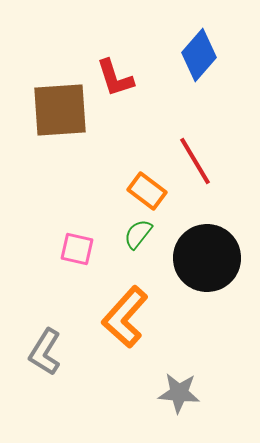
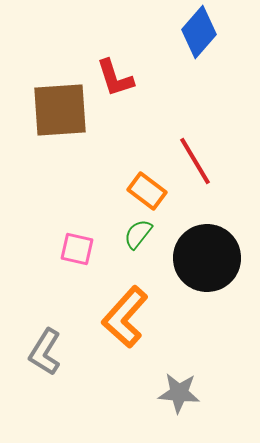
blue diamond: moved 23 px up
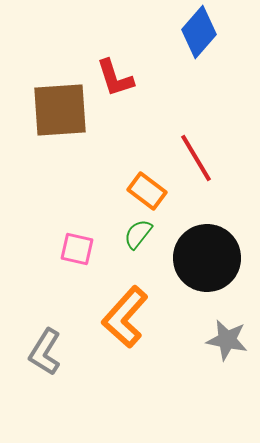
red line: moved 1 px right, 3 px up
gray star: moved 48 px right, 53 px up; rotated 6 degrees clockwise
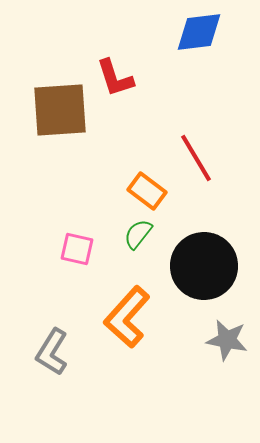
blue diamond: rotated 42 degrees clockwise
black circle: moved 3 px left, 8 px down
orange L-shape: moved 2 px right
gray L-shape: moved 7 px right
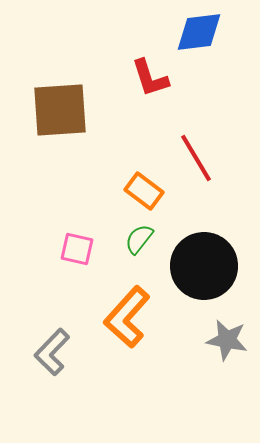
red L-shape: moved 35 px right
orange rectangle: moved 3 px left
green semicircle: moved 1 px right, 5 px down
gray L-shape: rotated 12 degrees clockwise
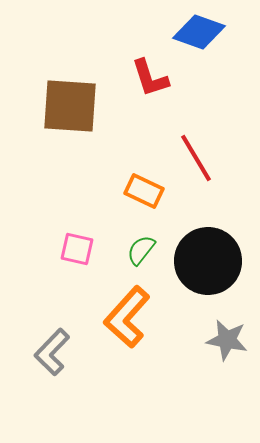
blue diamond: rotated 27 degrees clockwise
brown square: moved 10 px right, 4 px up; rotated 8 degrees clockwise
orange rectangle: rotated 12 degrees counterclockwise
green semicircle: moved 2 px right, 11 px down
black circle: moved 4 px right, 5 px up
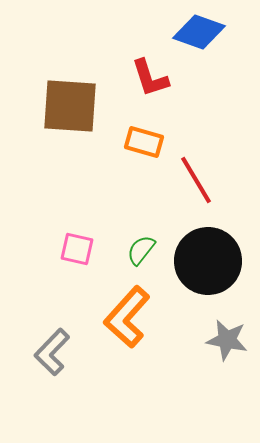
red line: moved 22 px down
orange rectangle: moved 49 px up; rotated 9 degrees counterclockwise
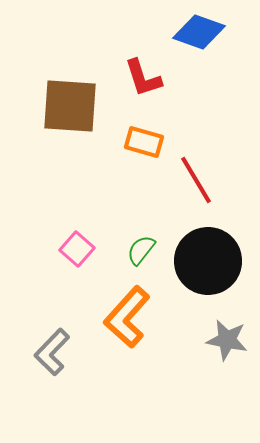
red L-shape: moved 7 px left
pink square: rotated 28 degrees clockwise
